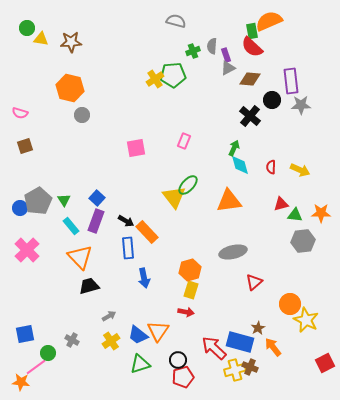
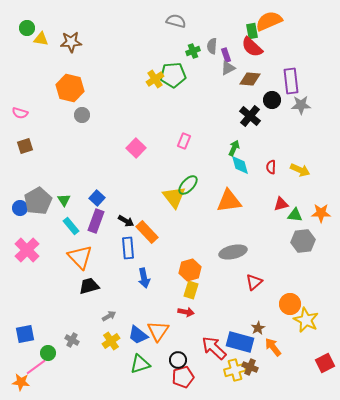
pink square at (136, 148): rotated 36 degrees counterclockwise
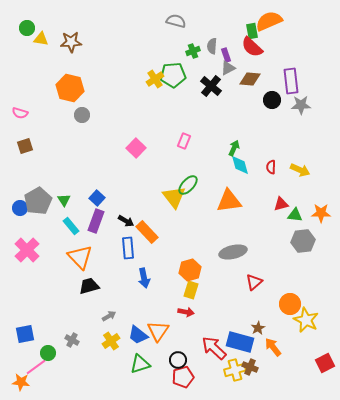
black cross at (250, 116): moved 39 px left, 30 px up
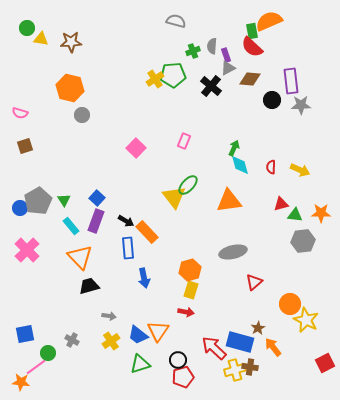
gray arrow at (109, 316): rotated 40 degrees clockwise
brown cross at (250, 367): rotated 14 degrees counterclockwise
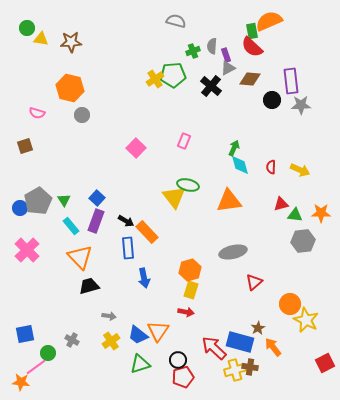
pink semicircle at (20, 113): moved 17 px right
green ellipse at (188, 185): rotated 60 degrees clockwise
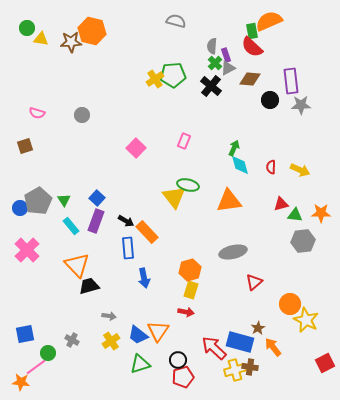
green cross at (193, 51): moved 22 px right, 12 px down; rotated 24 degrees counterclockwise
orange hexagon at (70, 88): moved 22 px right, 57 px up
black circle at (272, 100): moved 2 px left
orange triangle at (80, 257): moved 3 px left, 8 px down
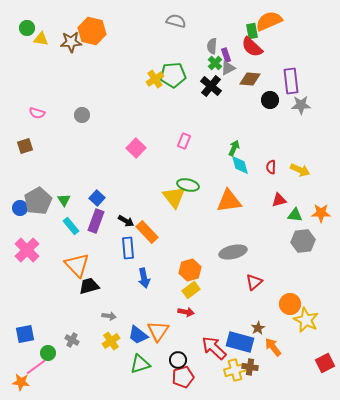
red triangle at (281, 204): moved 2 px left, 4 px up
yellow rectangle at (191, 290): rotated 36 degrees clockwise
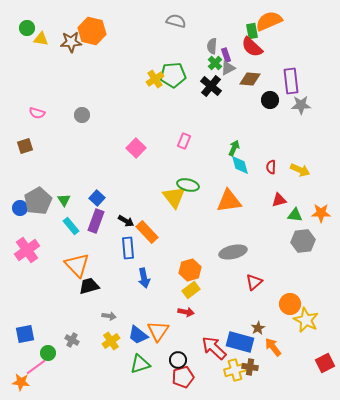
pink cross at (27, 250): rotated 10 degrees clockwise
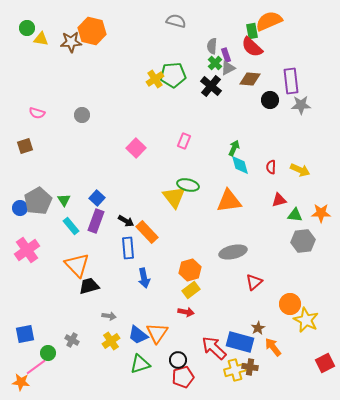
orange triangle at (158, 331): moved 1 px left, 2 px down
